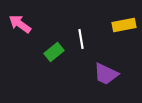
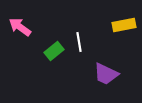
pink arrow: moved 3 px down
white line: moved 2 px left, 3 px down
green rectangle: moved 1 px up
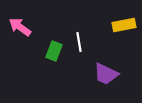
green rectangle: rotated 30 degrees counterclockwise
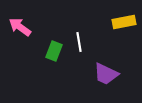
yellow rectangle: moved 3 px up
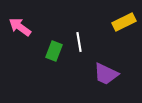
yellow rectangle: rotated 15 degrees counterclockwise
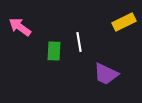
green rectangle: rotated 18 degrees counterclockwise
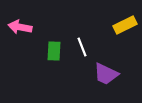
yellow rectangle: moved 1 px right, 3 px down
pink arrow: rotated 25 degrees counterclockwise
white line: moved 3 px right, 5 px down; rotated 12 degrees counterclockwise
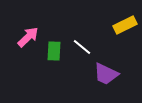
pink arrow: moved 8 px right, 10 px down; rotated 125 degrees clockwise
white line: rotated 30 degrees counterclockwise
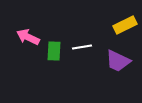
pink arrow: rotated 110 degrees counterclockwise
white line: rotated 48 degrees counterclockwise
purple trapezoid: moved 12 px right, 13 px up
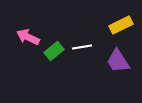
yellow rectangle: moved 4 px left
green rectangle: rotated 48 degrees clockwise
purple trapezoid: rotated 32 degrees clockwise
